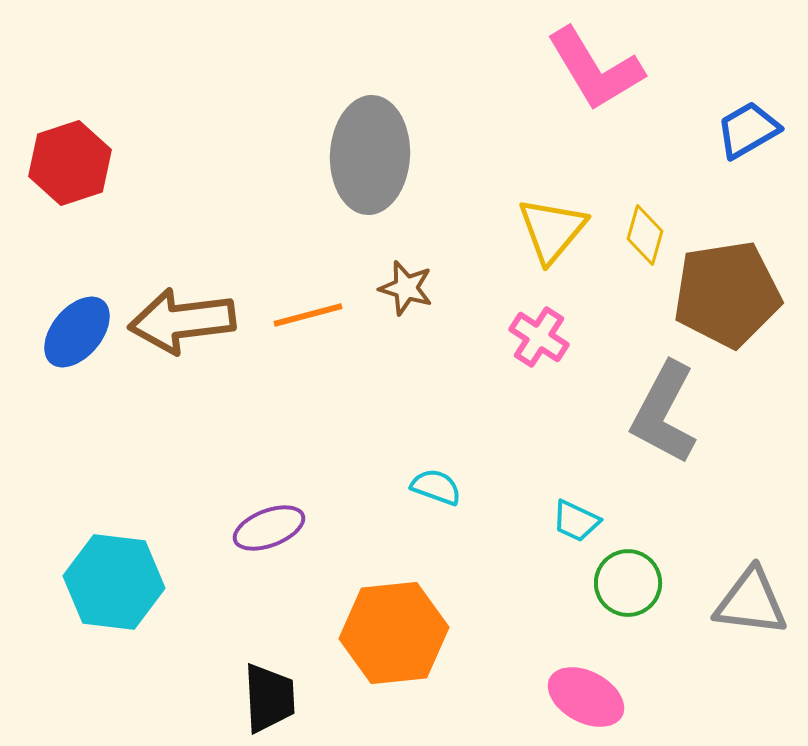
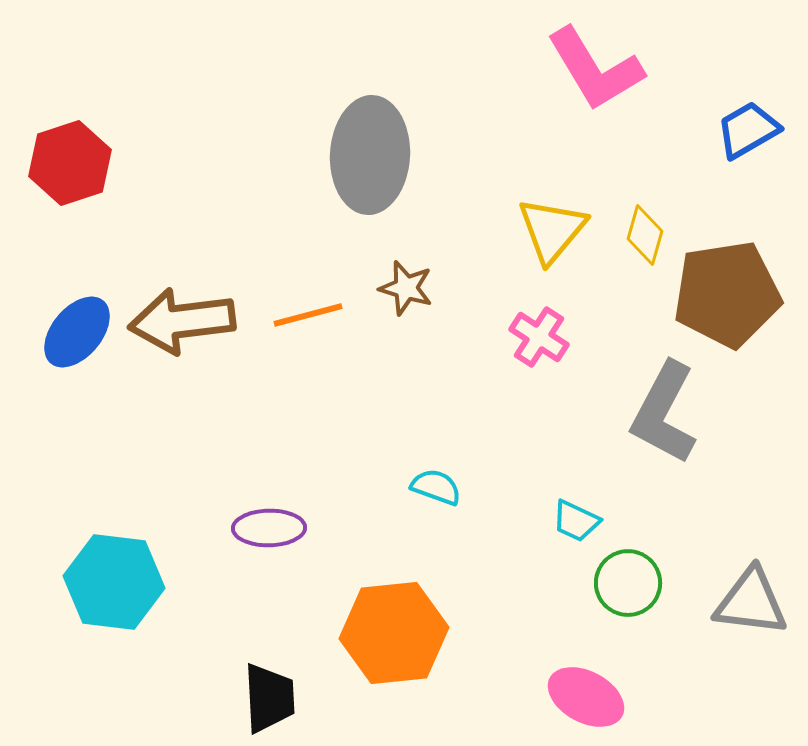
purple ellipse: rotated 20 degrees clockwise
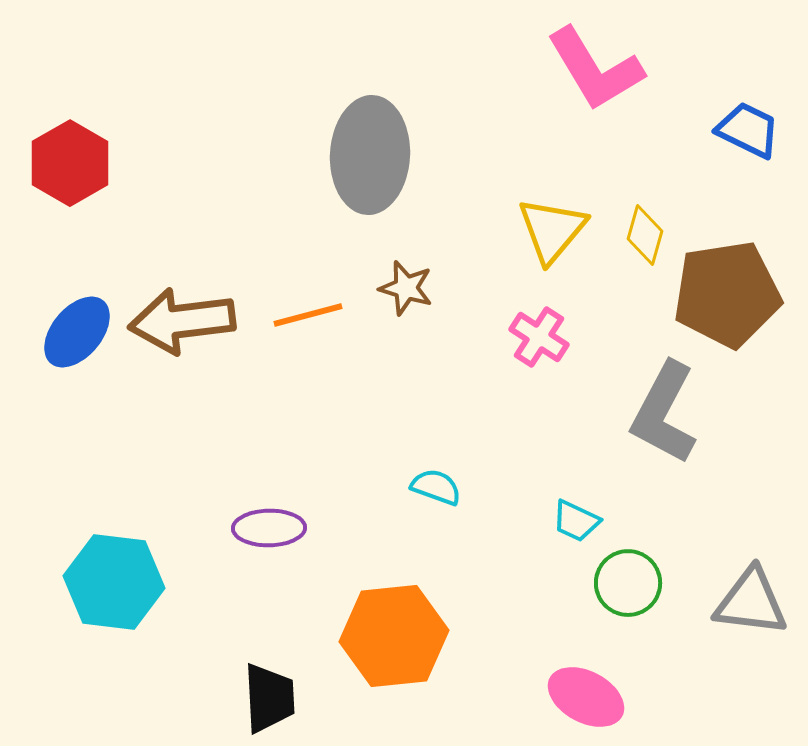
blue trapezoid: rotated 56 degrees clockwise
red hexagon: rotated 12 degrees counterclockwise
orange hexagon: moved 3 px down
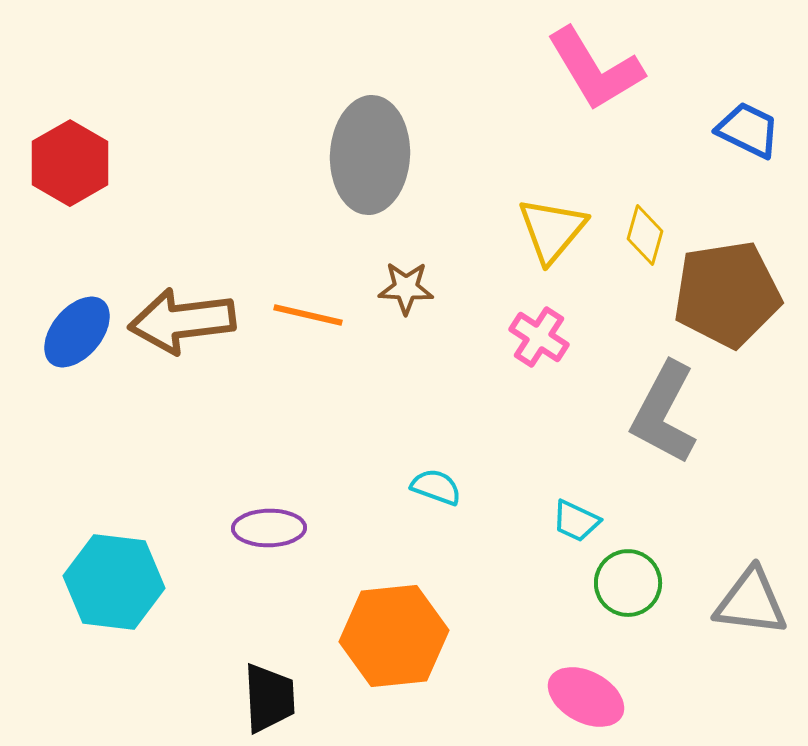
brown star: rotated 14 degrees counterclockwise
orange line: rotated 28 degrees clockwise
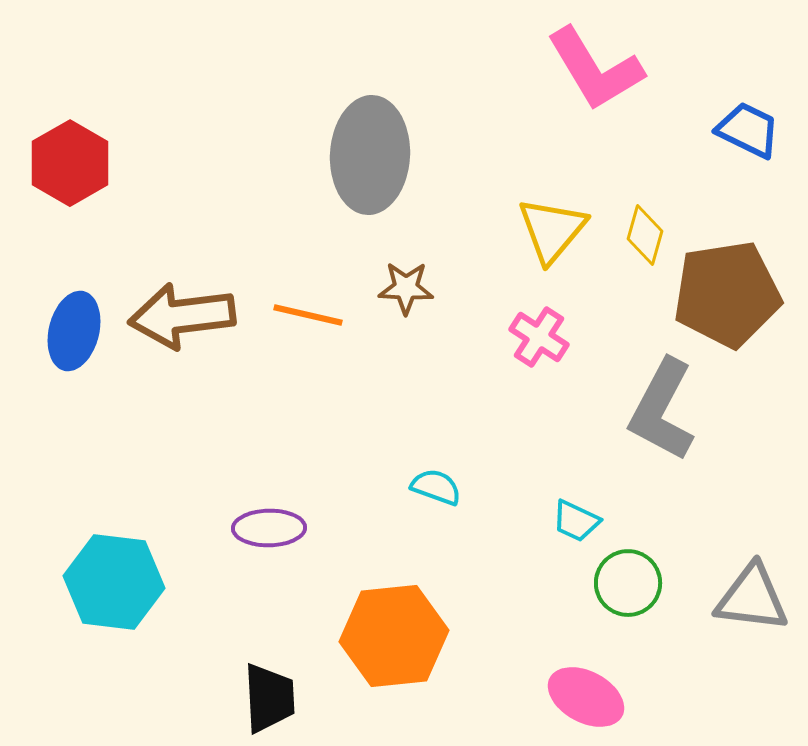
brown arrow: moved 5 px up
blue ellipse: moved 3 px left, 1 px up; rotated 26 degrees counterclockwise
gray L-shape: moved 2 px left, 3 px up
gray triangle: moved 1 px right, 4 px up
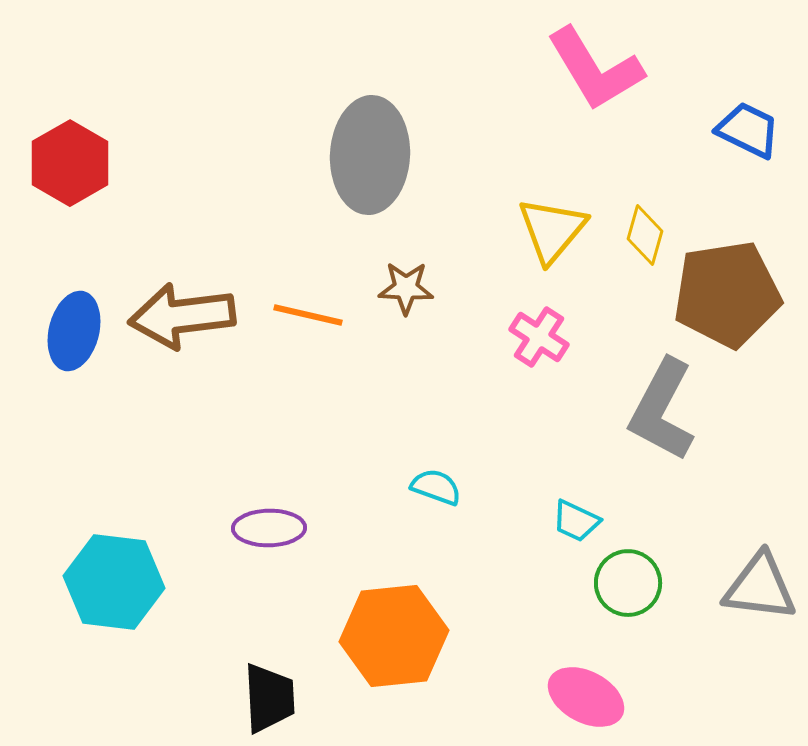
gray triangle: moved 8 px right, 11 px up
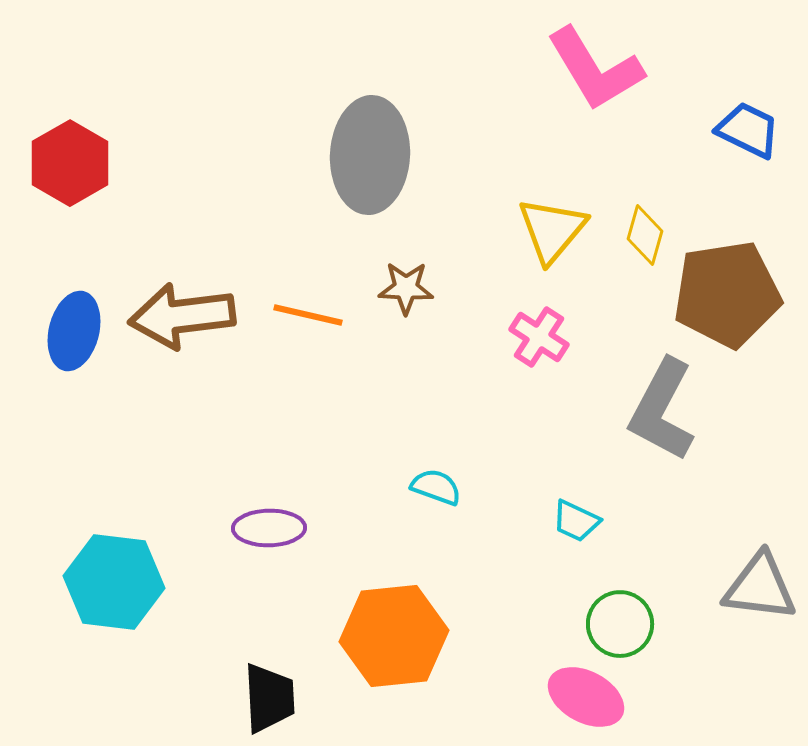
green circle: moved 8 px left, 41 px down
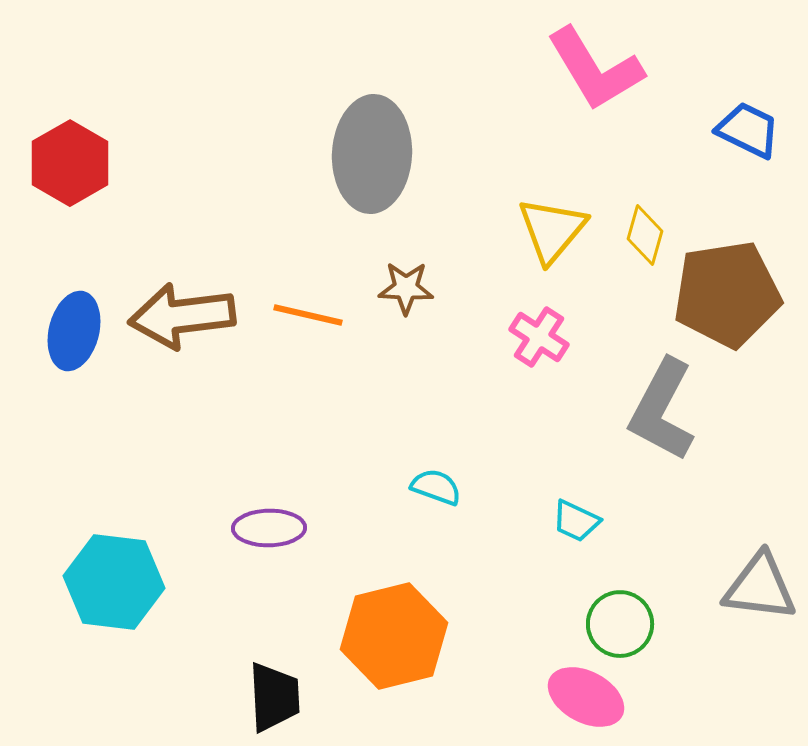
gray ellipse: moved 2 px right, 1 px up
orange hexagon: rotated 8 degrees counterclockwise
black trapezoid: moved 5 px right, 1 px up
